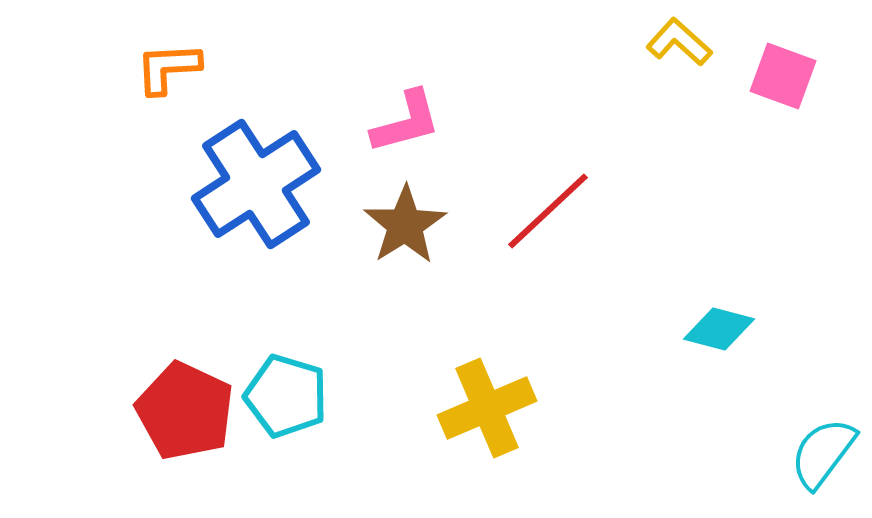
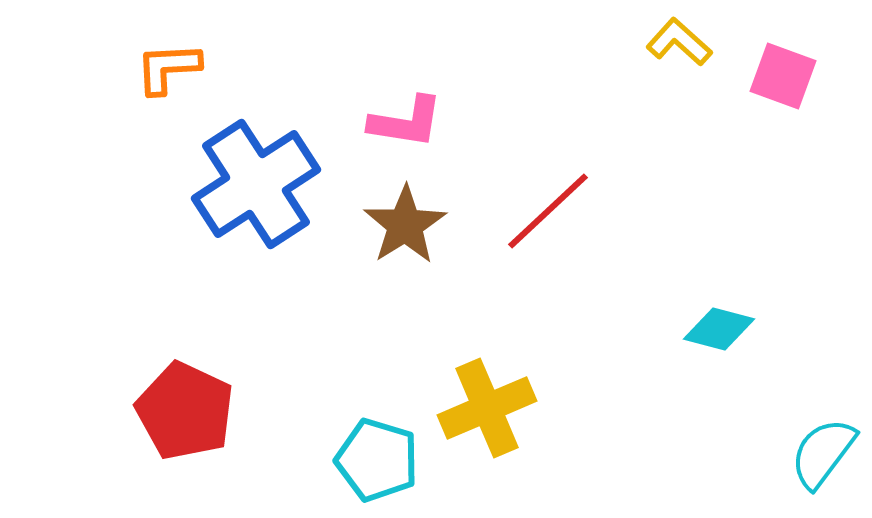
pink L-shape: rotated 24 degrees clockwise
cyan pentagon: moved 91 px right, 64 px down
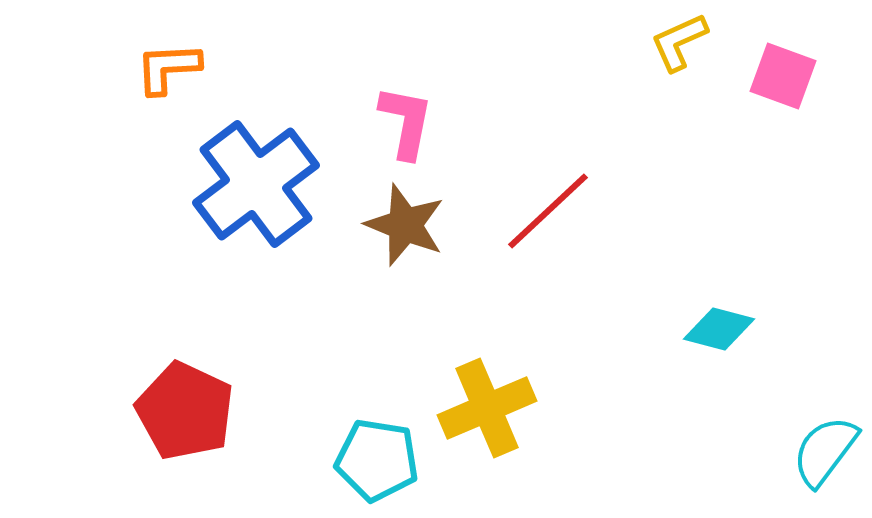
yellow L-shape: rotated 66 degrees counterclockwise
pink L-shape: rotated 88 degrees counterclockwise
blue cross: rotated 4 degrees counterclockwise
brown star: rotated 18 degrees counterclockwise
cyan semicircle: moved 2 px right, 2 px up
cyan pentagon: rotated 8 degrees counterclockwise
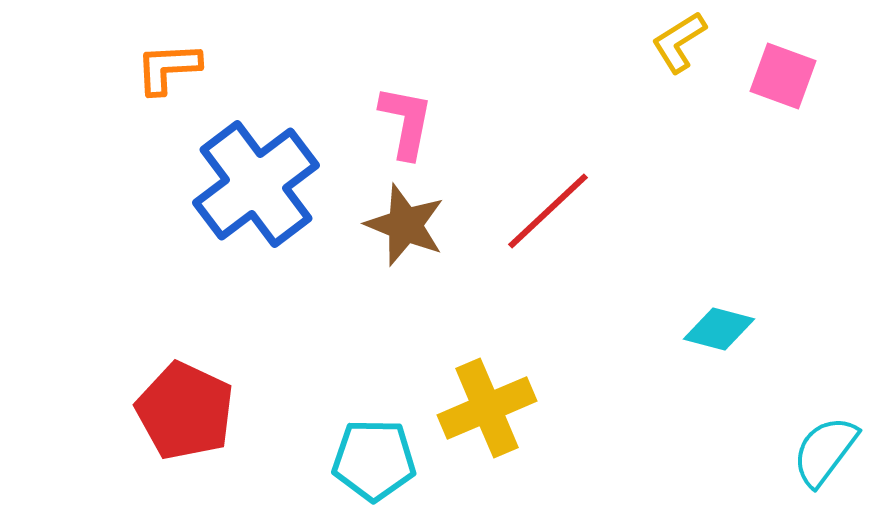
yellow L-shape: rotated 8 degrees counterclockwise
cyan pentagon: moved 3 px left; rotated 8 degrees counterclockwise
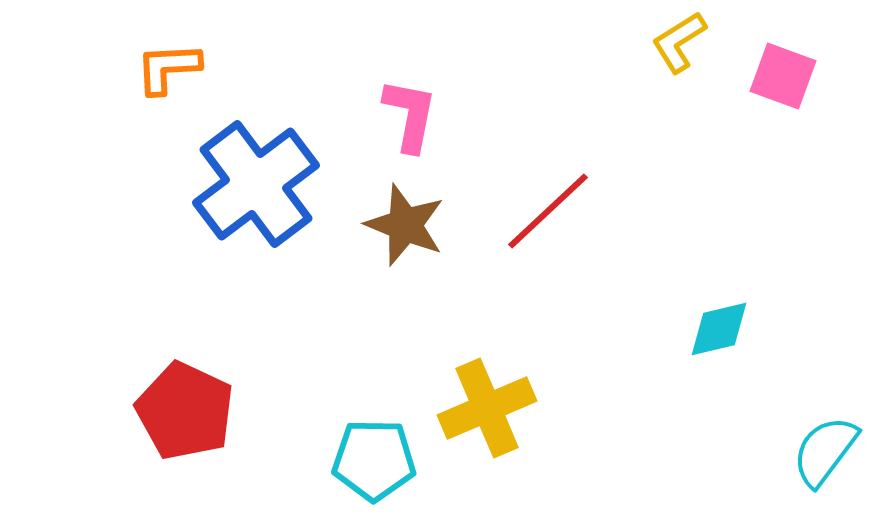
pink L-shape: moved 4 px right, 7 px up
cyan diamond: rotated 28 degrees counterclockwise
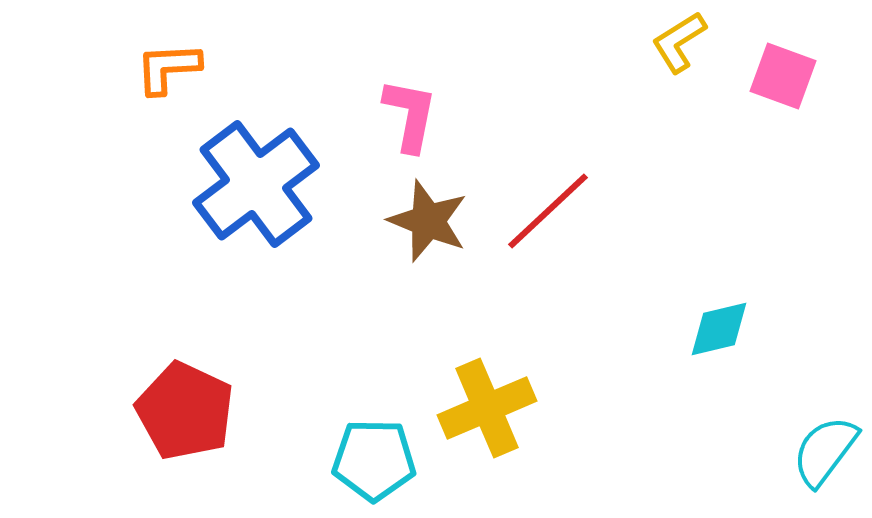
brown star: moved 23 px right, 4 px up
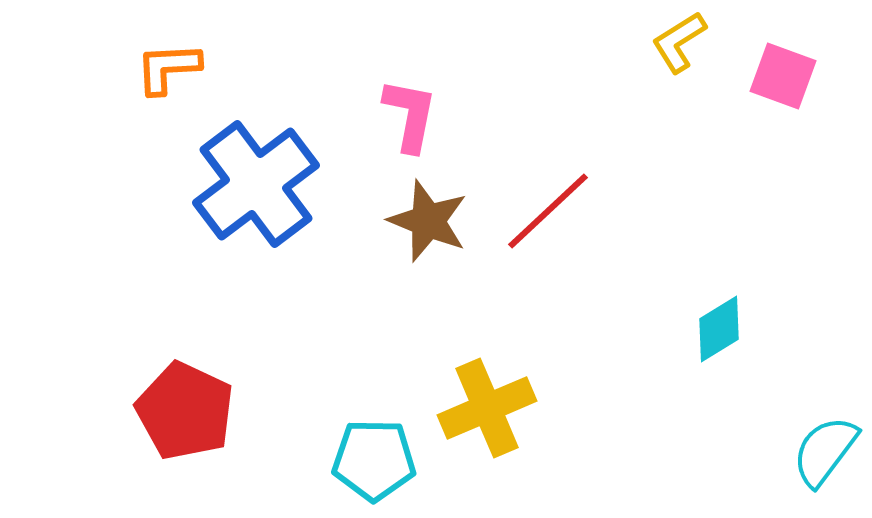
cyan diamond: rotated 18 degrees counterclockwise
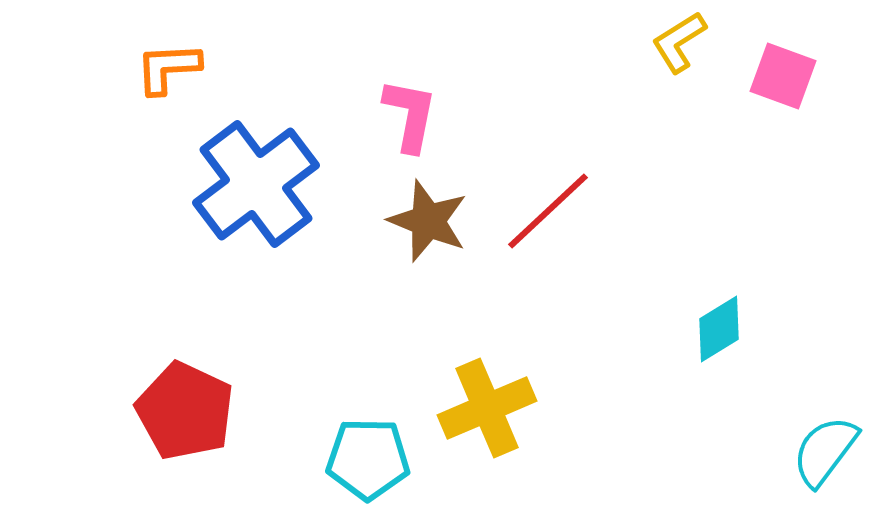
cyan pentagon: moved 6 px left, 1 px up
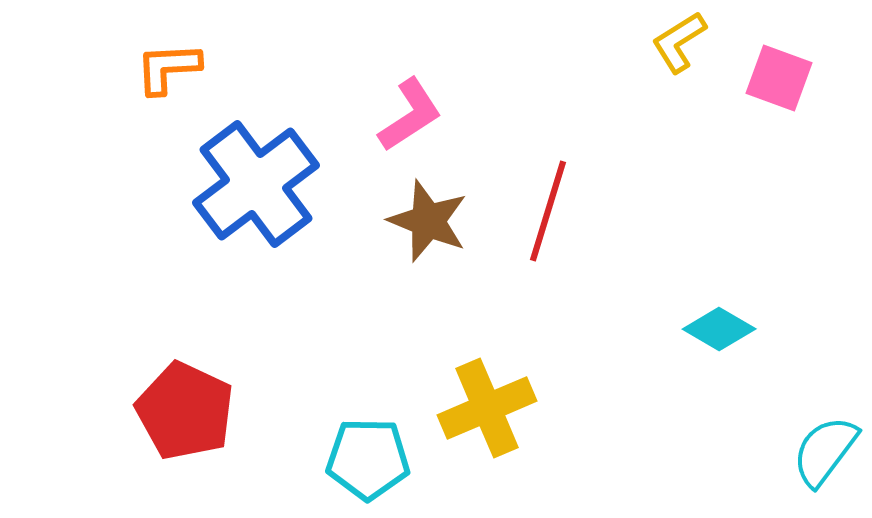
pink square: moved 4 px left, 2 px down
pink L-shape: rotated 46 degrees clockwise
red line: rotated 30 degrees counterclockwise
cyan diamond: rotated 62 degrees clockwise
